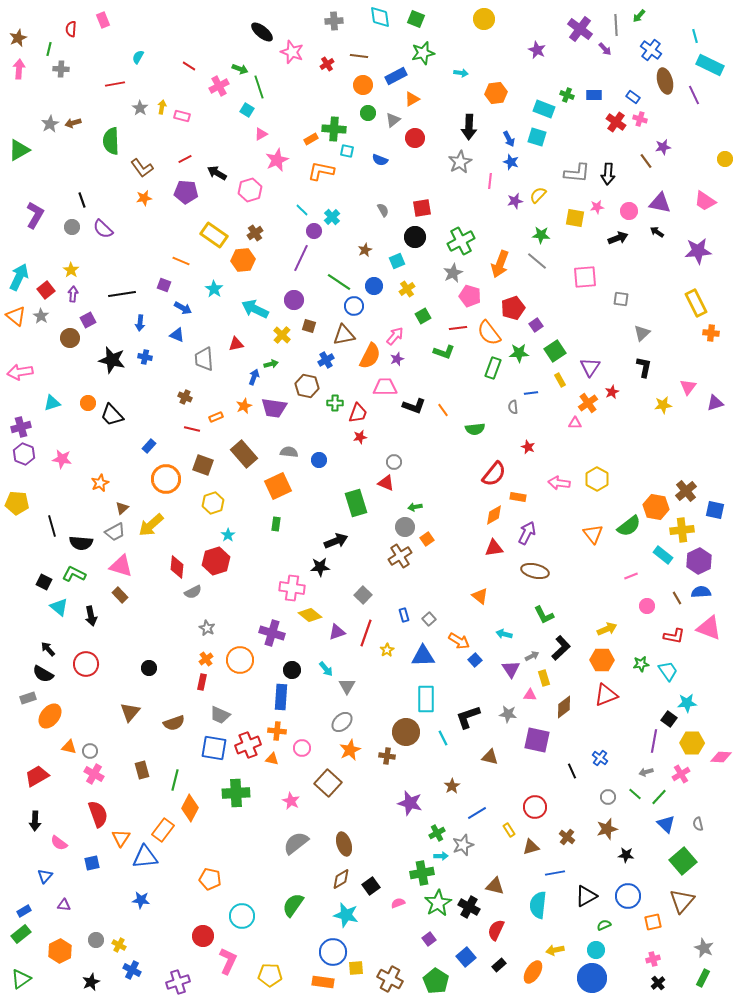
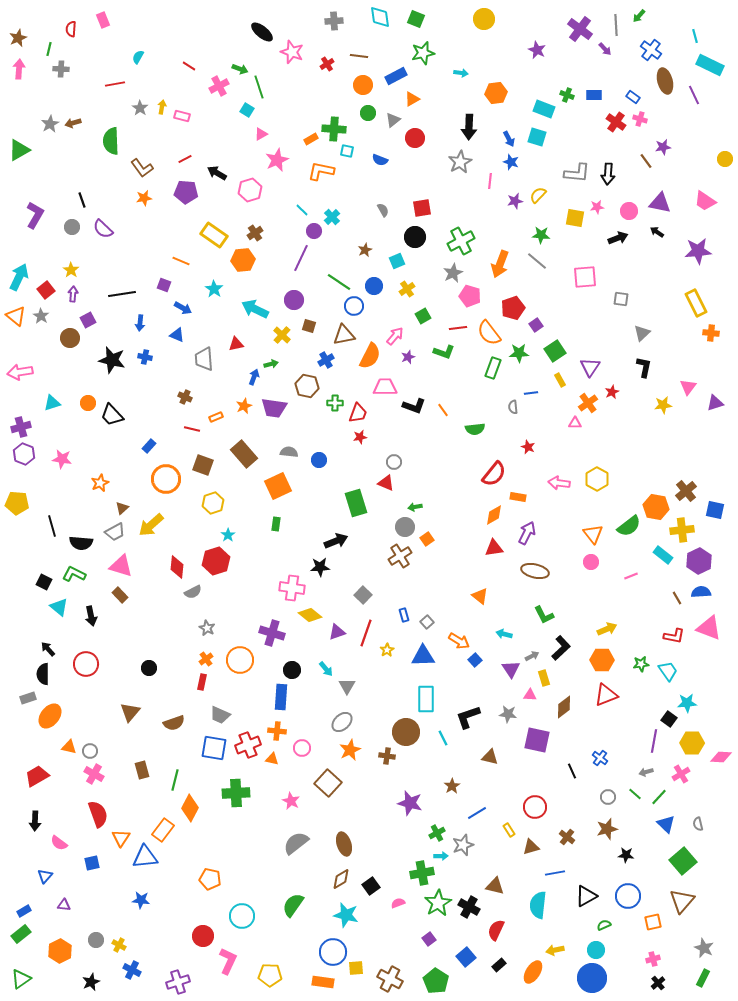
purple star at (397, 359): moved 11 px right, 2 px up
pink circle at (647, 606): moved 56 px left, 44 px up
gray square at (429, 619): moved 2 px left, 3 px down
black semicircle at (43, 674): rotated 60 degrees clockwise
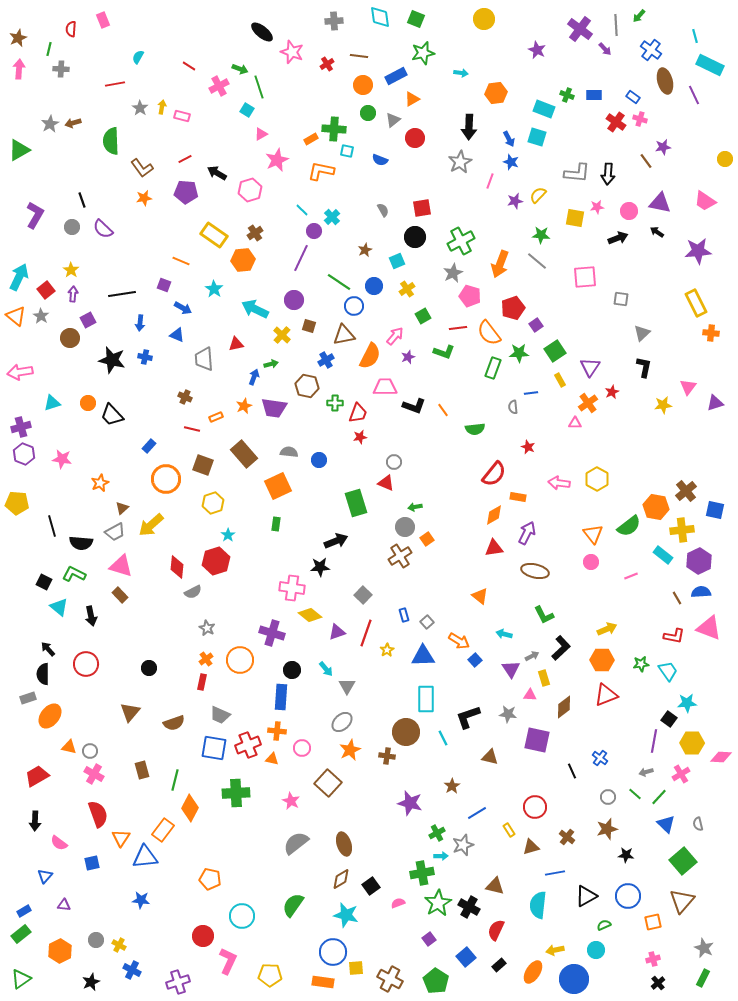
pink line at (490, 181): rotated 14 degrees clockwise
blue circle at (592, 978): moved 18 px left, 1 px down
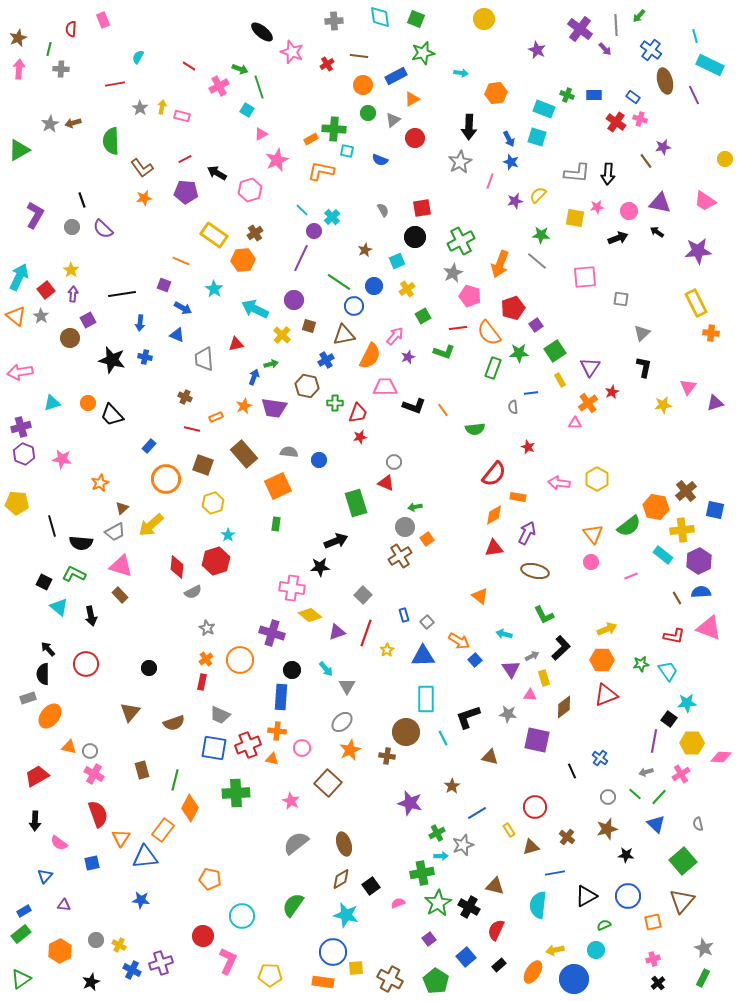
blue triangle at (666, 824): moved 10 px left
purple cross at (178, 982): moved 17 px left, 19 px up
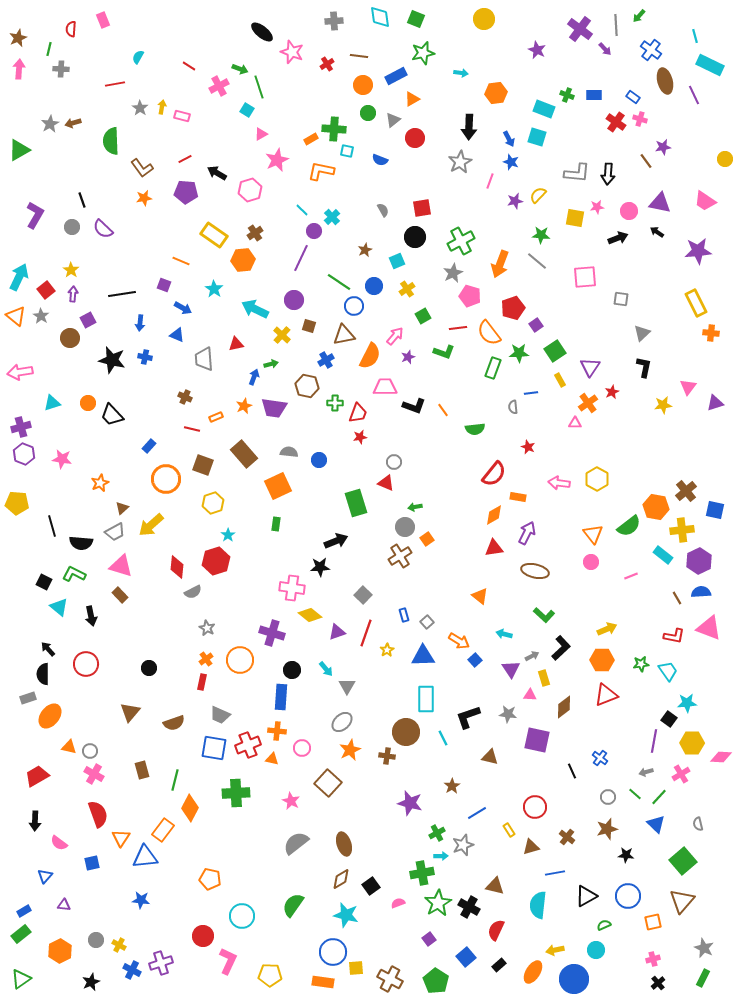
green L-shape at (544, 615): rotated 20 degrees counterclockwise
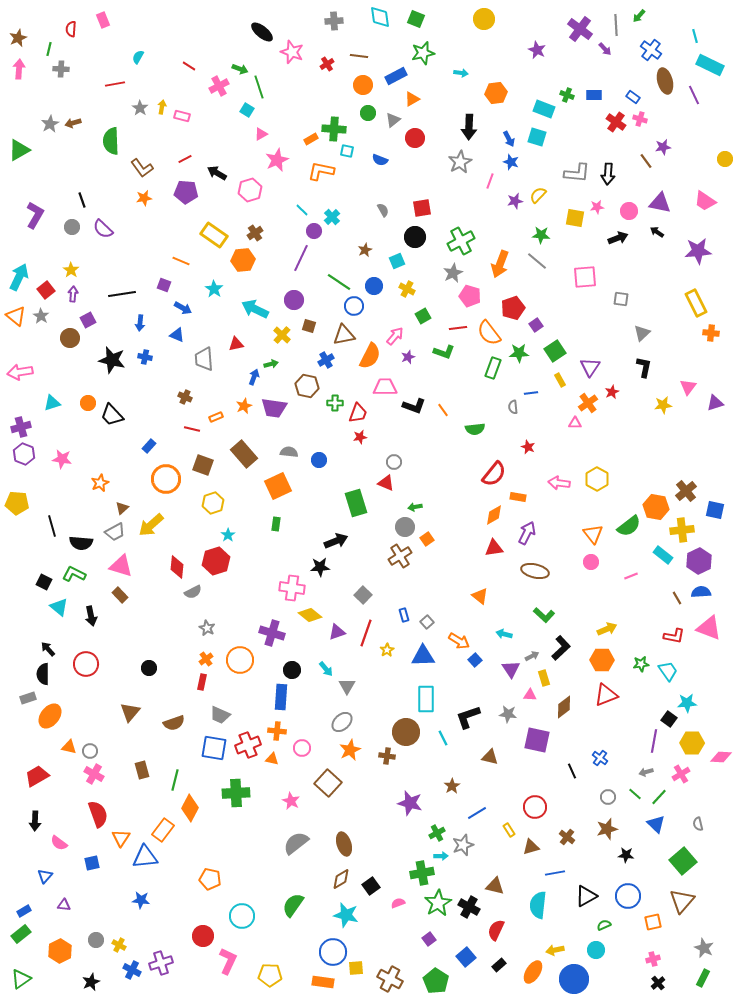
yellow cross at (407, 289): rotated 28 degrees counterclockwise
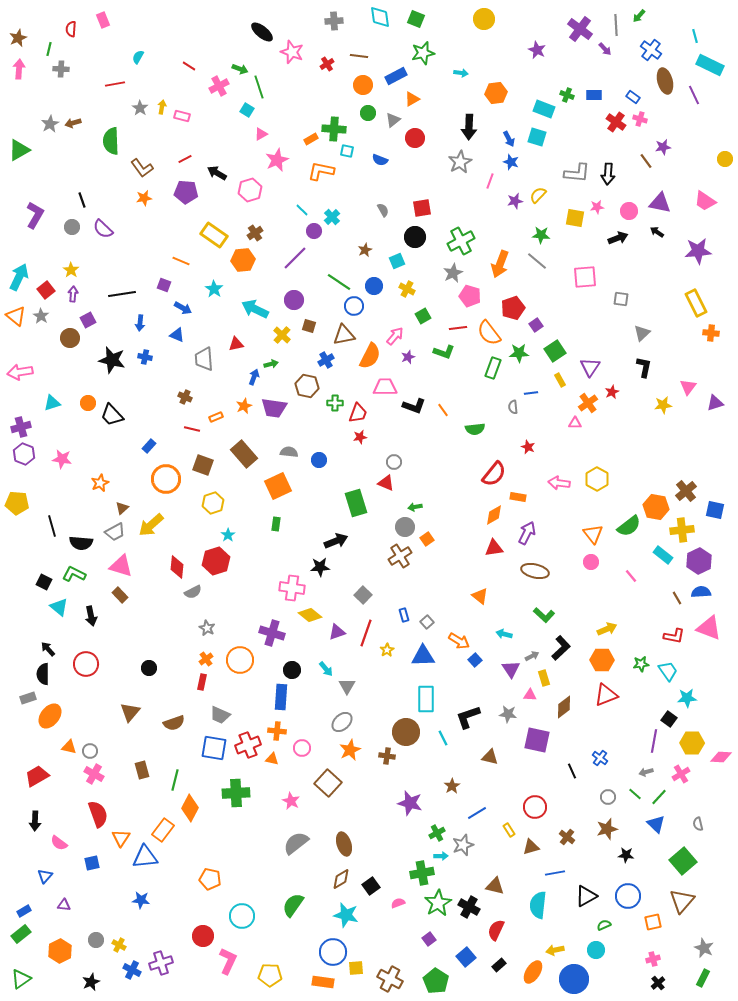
purple line at (301, 258): moved 6 px left; rotated 20 degrees clockwise
pink line at (631, 576): rotated 72 degrees clockwise
cyan star at (687, 703): moved 5 px up
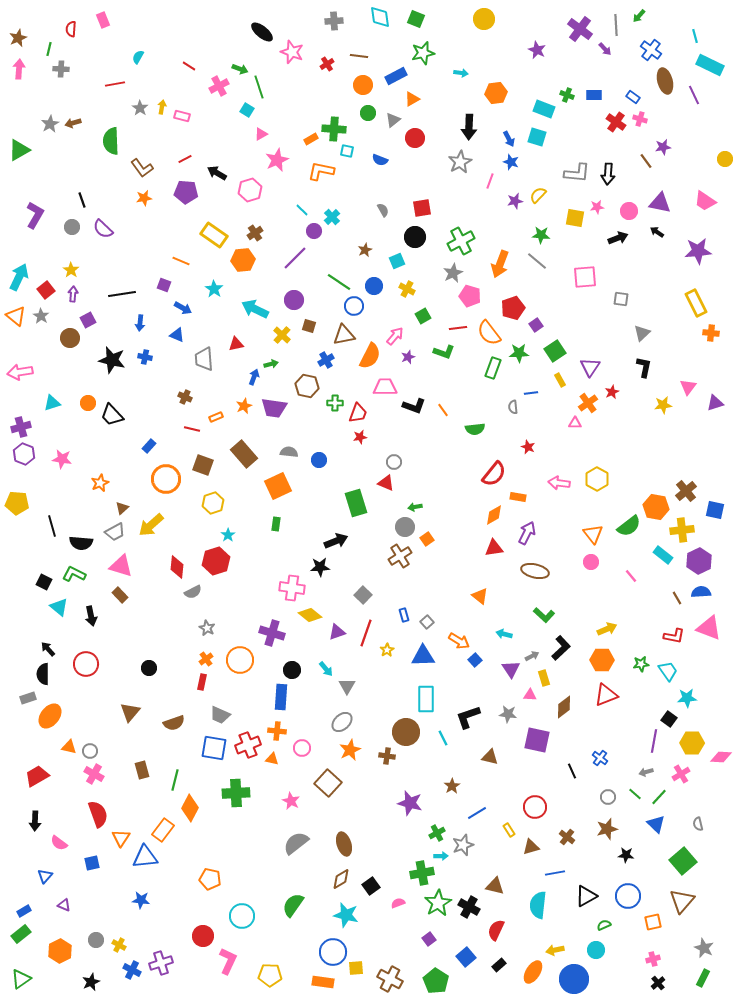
purple triangle at (64, 905): rotated 16 degrees clockwise
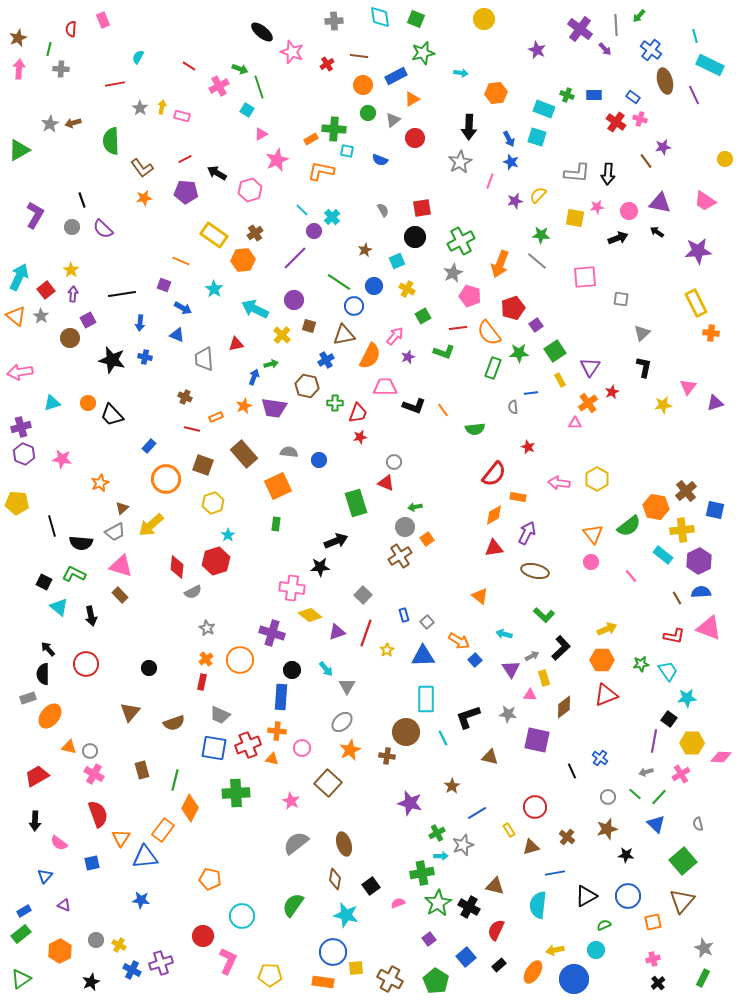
brown diamond at (341, 879): moved 6 px left; rotated 50 degrees counterclockwise
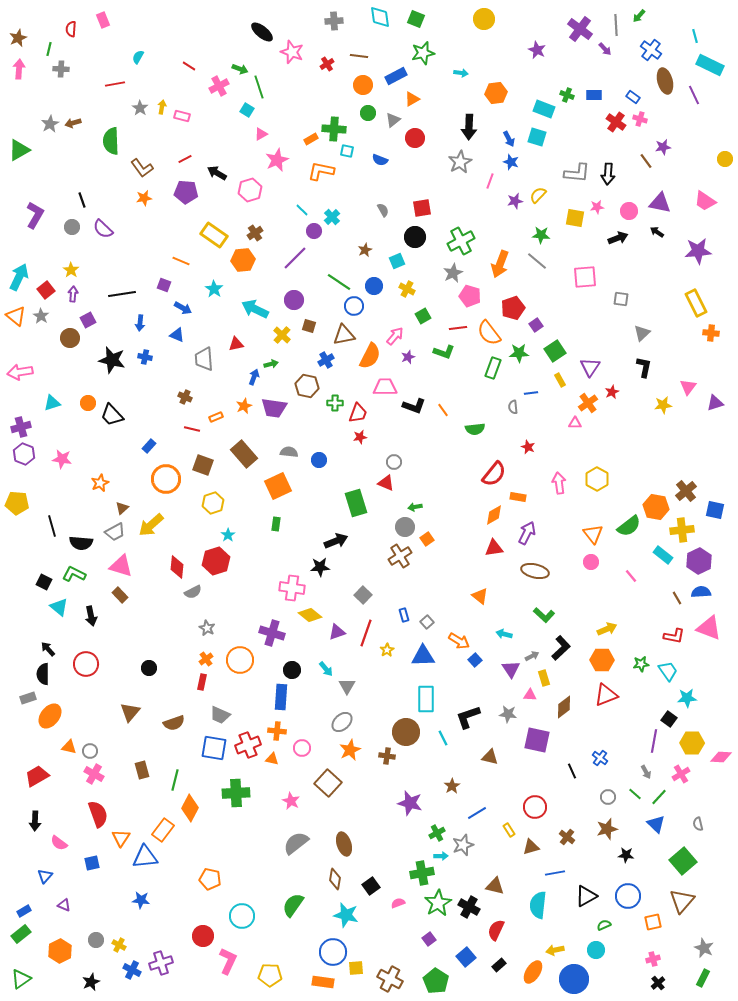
pink arrow at (559, 483): rotated 75 degrees clockwise
gray arrow at (646, 772): rotated 104 degrees counterclockwise
